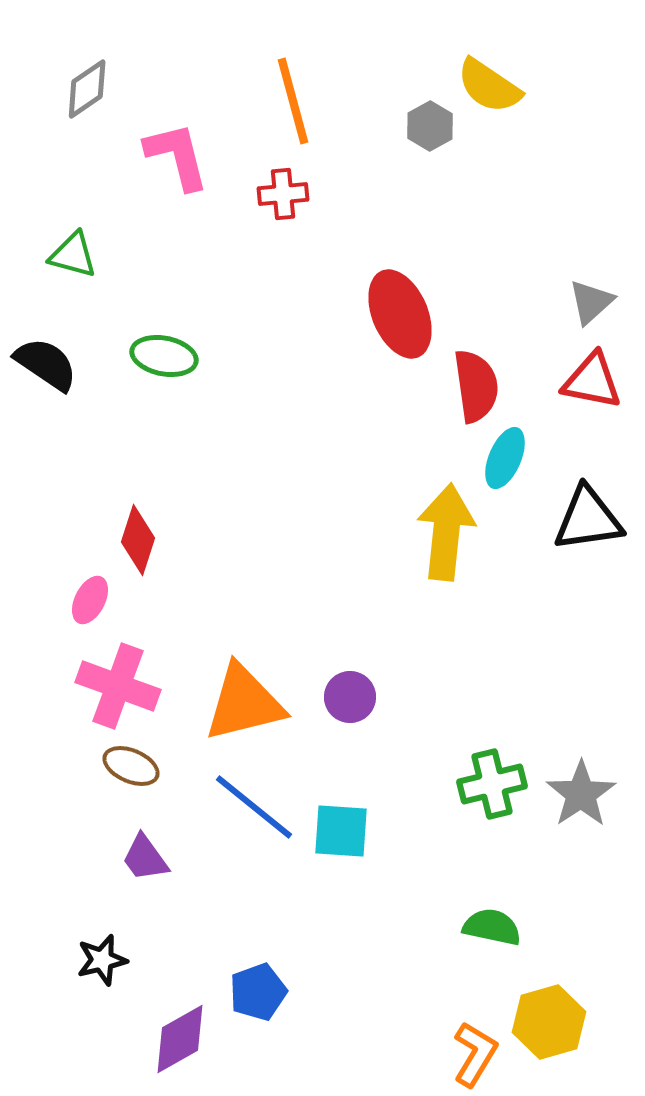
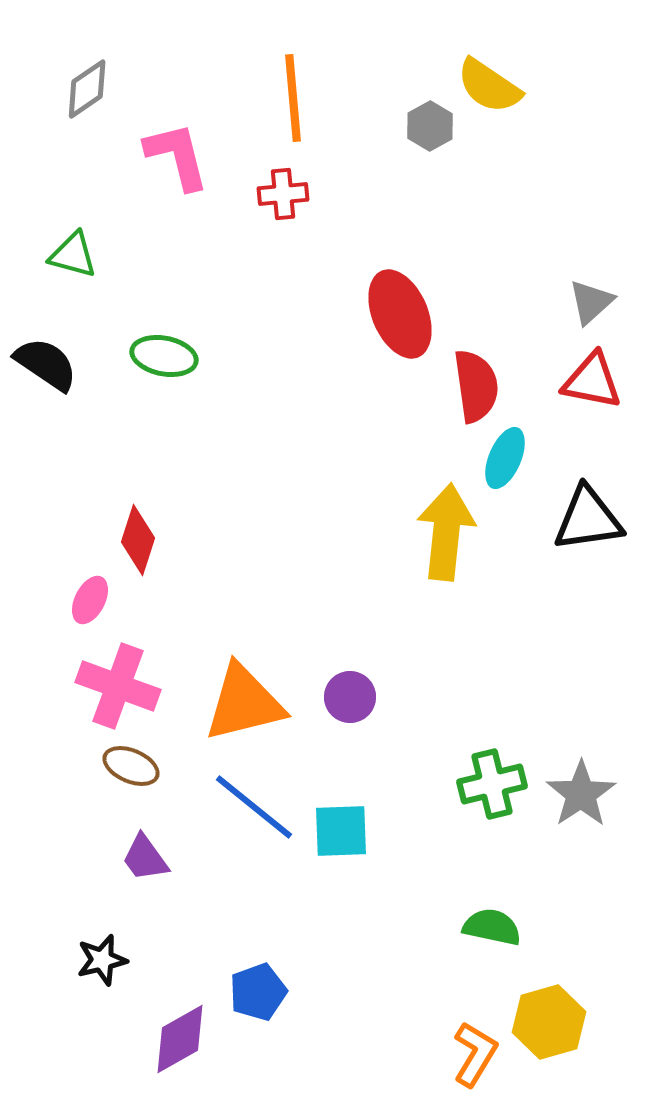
orange line: moved 3 px up; rotated 10 degrees clockwise
cyan square: rotated 6 degrees counterclockwise
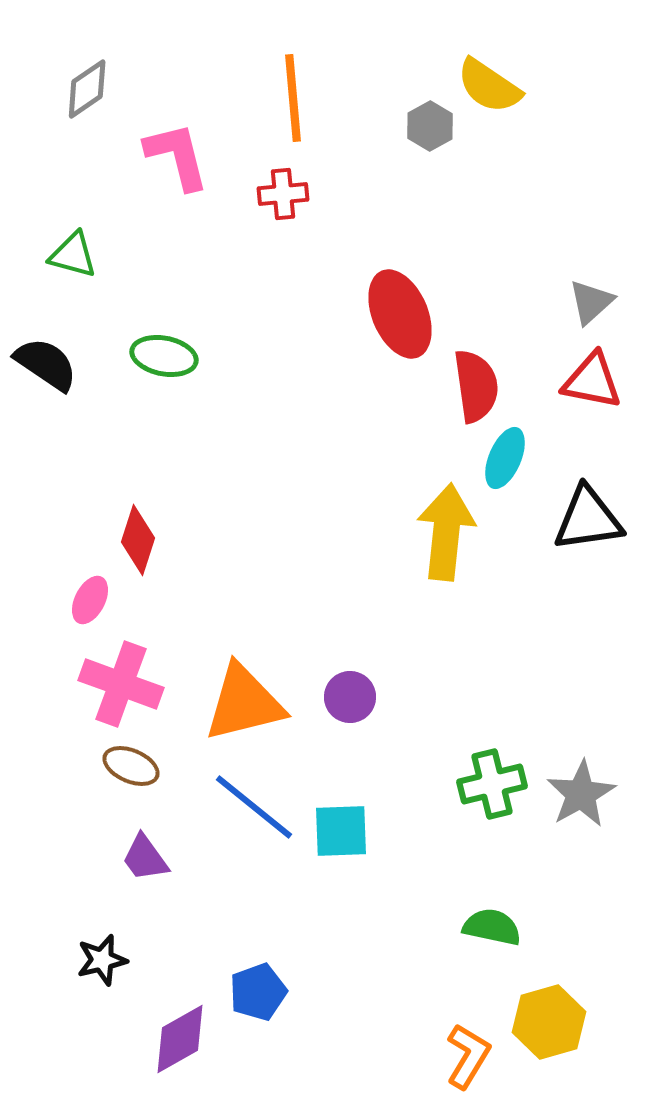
pink cross: moved 3 px right, 2 px up
gray star: rotated 4 degrees clockwise
orange L-shape: moved 7 px left, 2 px down
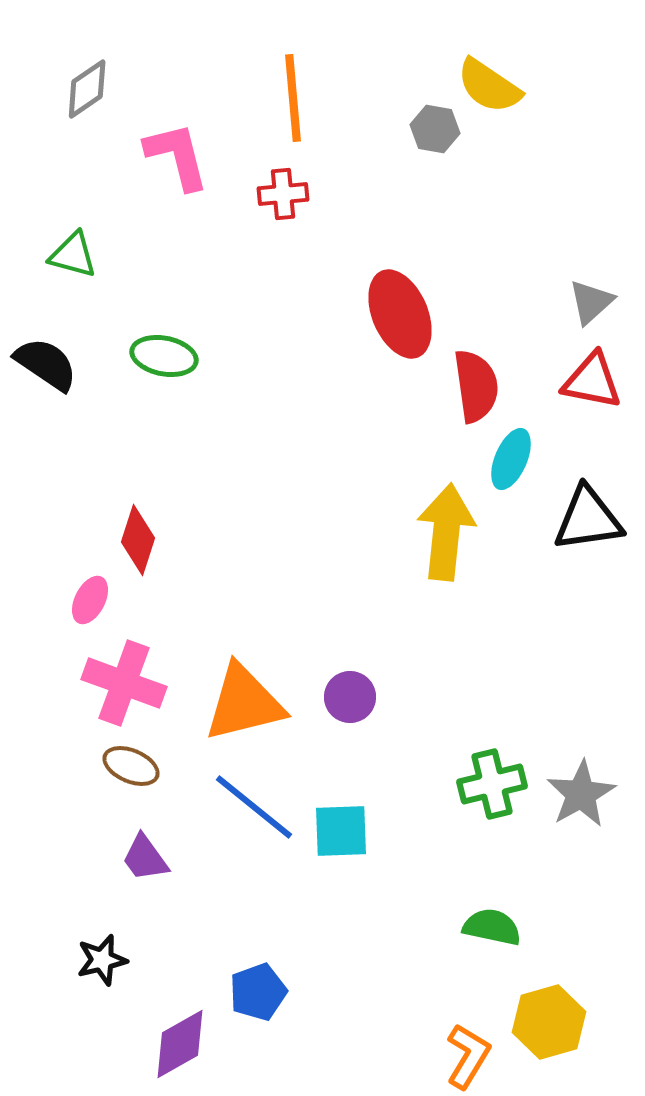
gray hexagon: moved 5 px right, 3 px down; rotated 21 degrees counterclockwise
cyan ellipse: moved 6 px right, 1 px down
pink cross: moved 3 px right, 1 px up
purple diamond: moved 5 px down
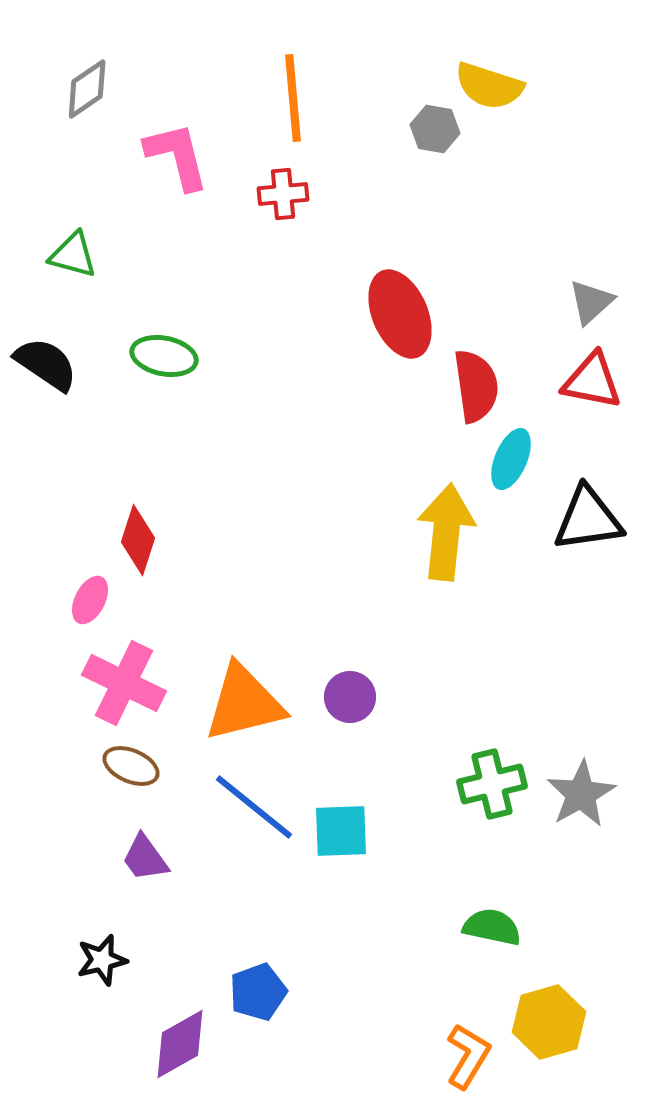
yellow semicircle: rotated 16 degrees counterclockwise
pink cross: rotated 6 degrees clockwise
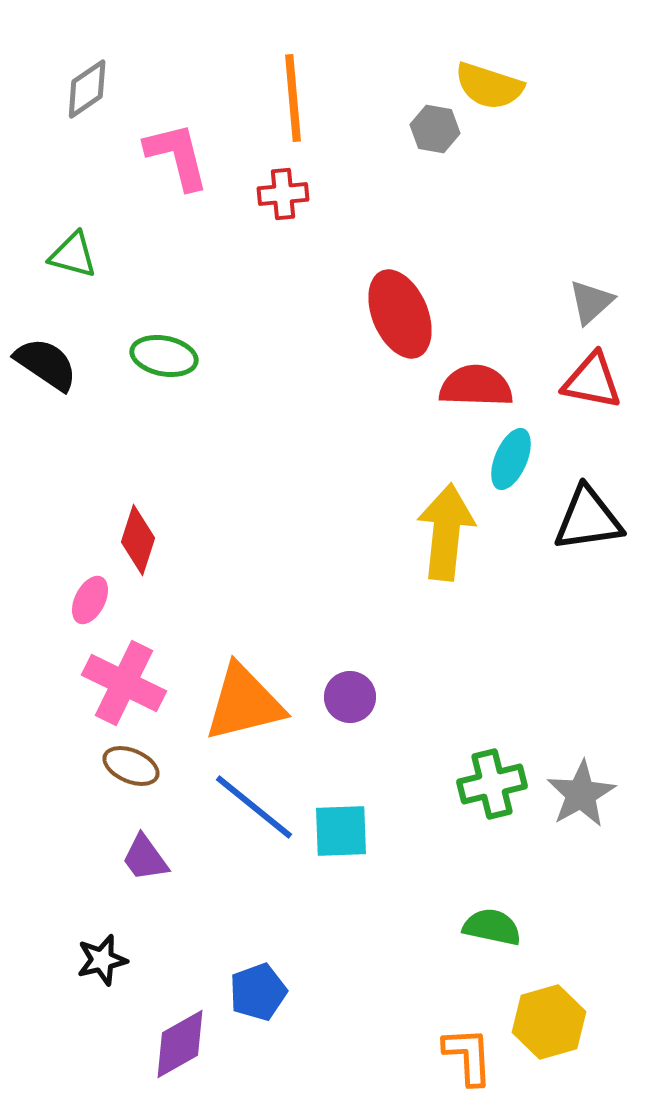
red semicircle: rotated 80 degrees counterclockwise
orange L-shape: rotated 34 degrees counterclockwise
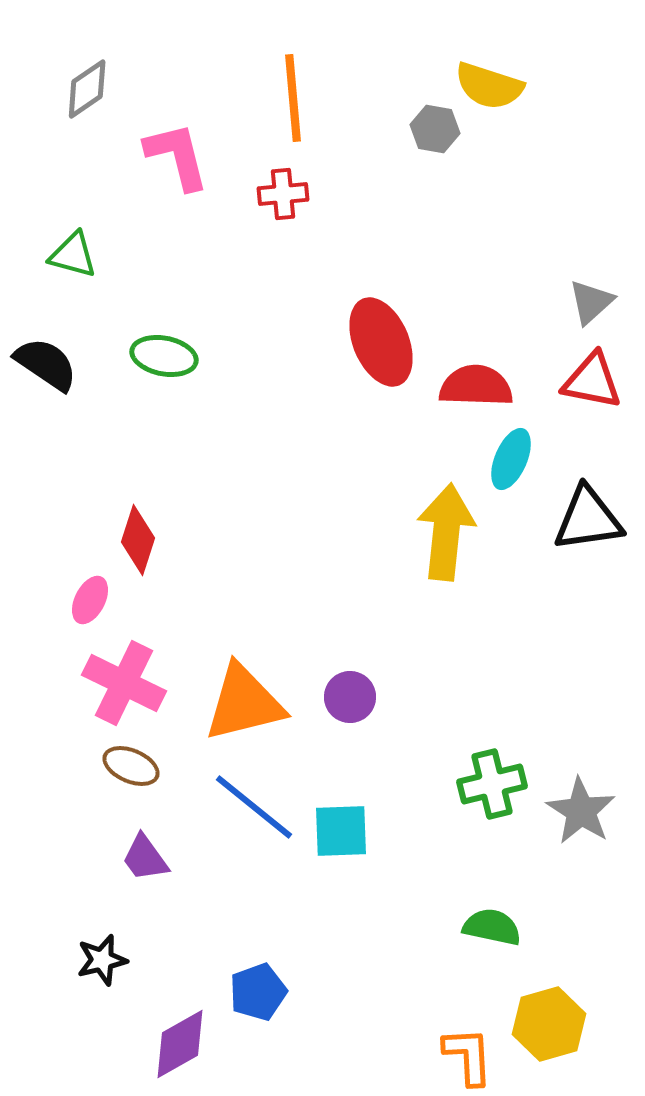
red ellipse: moved 19 px left, 28 px down
gray star: moved 17 px down; rotated 10 degrees counterclockwise
yellow hexagon: moved 2 px down
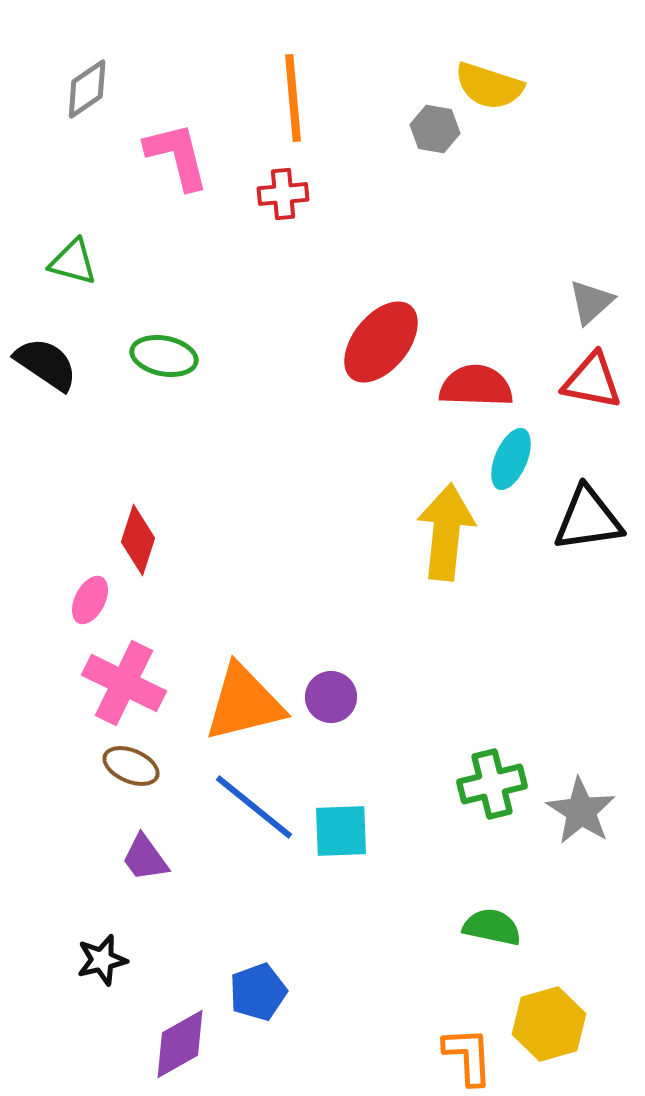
green triangle: moved 7 px down
red ellipse: rotated 62 degrees clockwise
purple circle: moved 19 px left
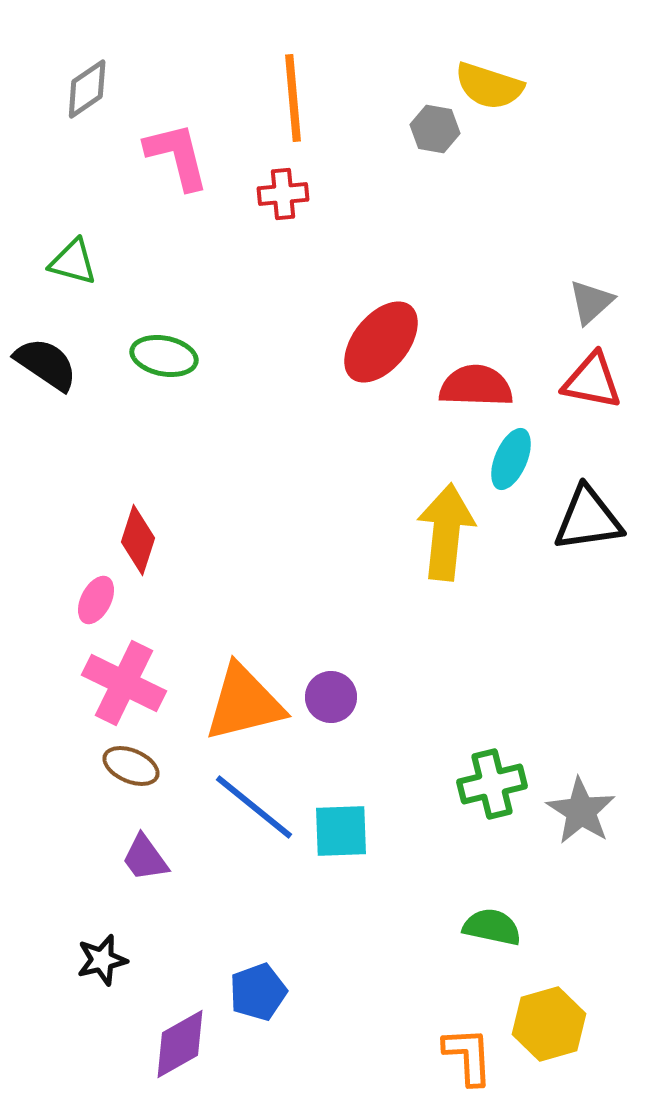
pink ellipse: moved 6 px right
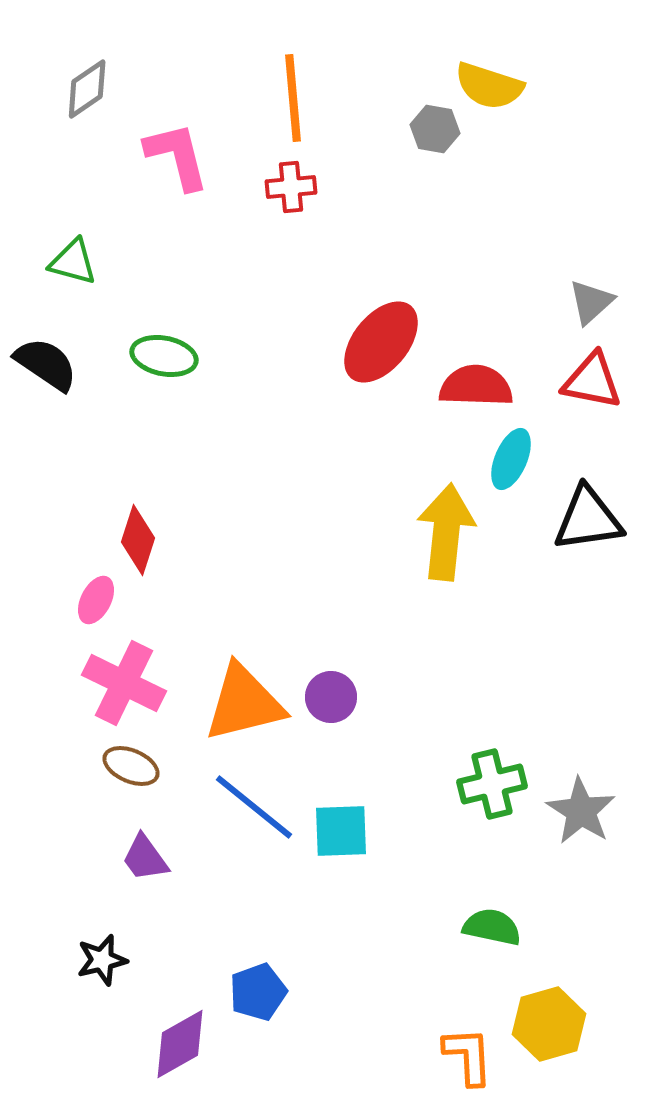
red cross: moved 8 px right, 7 px up
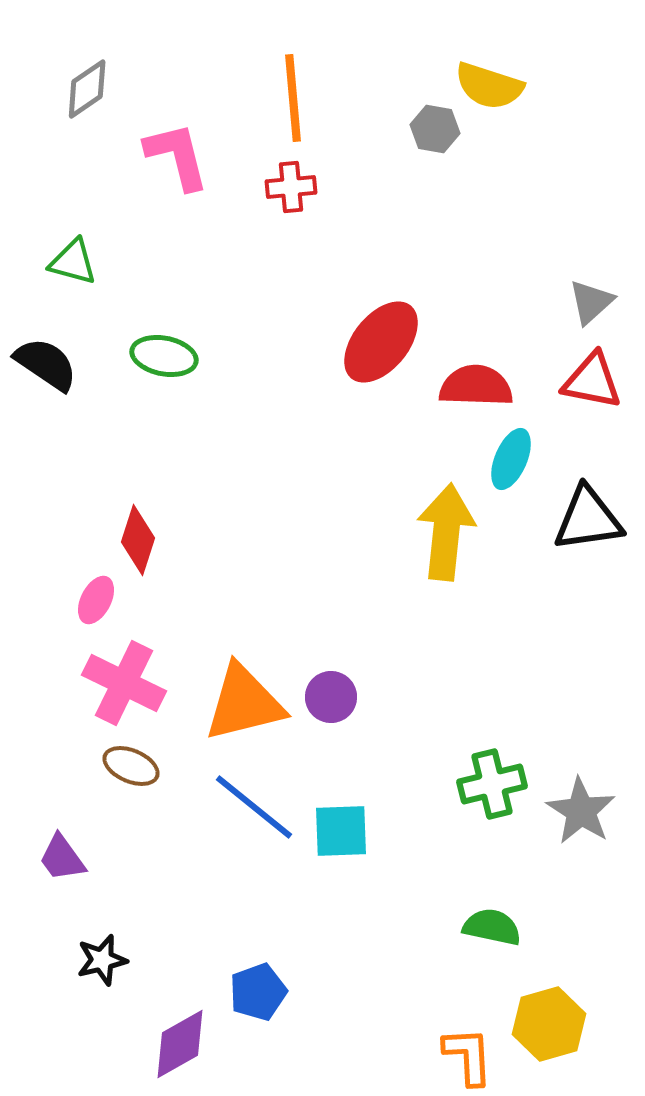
purple trapezoid: moved 83 px left
